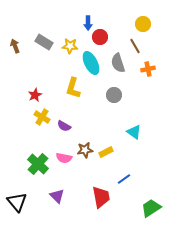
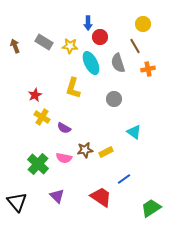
gray circle: moved 4 px down
purple semicircle: moved 2 px down
red trapezoid: rotated 45 degrees counterclockwise
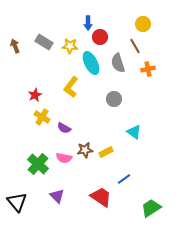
yellow L-shape: moved 2 px left, 1 px up; rotated 20 degrees clockwise
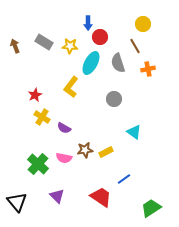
cyan ellipse: rotated 55 degrees clockwise
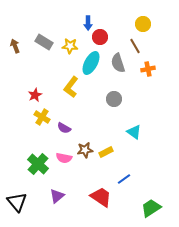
purple triangle: rotated 35 degrees clockwise
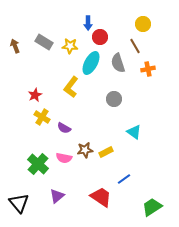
black triangle: moved 2 px right, 1 px down
green trapezoid: moved 1 px right, 1 px up
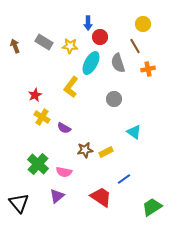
pink semicircle: moved 14 px down
